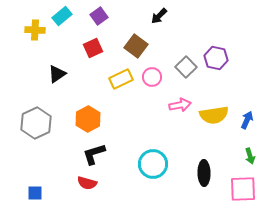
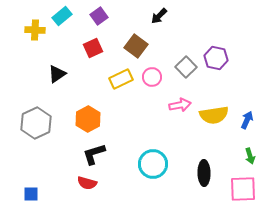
blue square: moved 4 px left, 1 px down
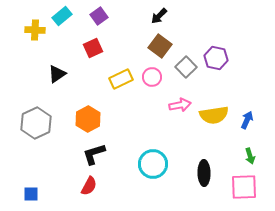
brown square: moved 24 px right
red semicircle: moved 2 px right, 3 px down; rotated 78 degrees counterclockwise
pink square: moved 1 px right, 2 px up
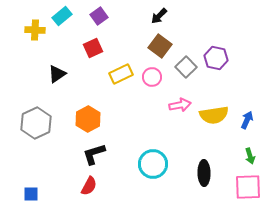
yellow rectangle: moved 5 px up
pink square: moved 4 px right
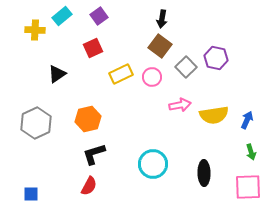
black arrow: moved 3 px right, 3 px down; rotated 36 degrees counterclockwise
orange hexagon: rotated 15 degrees clockwise
green arrow: moved 1 px right, 4 px up
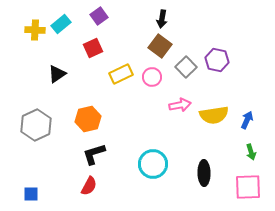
cyan rectangle: moved 1 px left, 8 px down
purple hexagon: moved 1 px right, 2 px down
gray hexagon: moved 2 px down
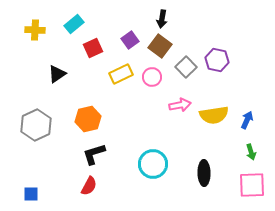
purple square: moved 31 px right, 24 px down
cyan rectangle: moved 13 px right
pink square: moved 4 px right, 2 px up
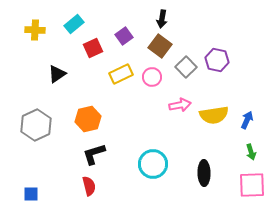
purple square: moved 6 px left, 4 px up
red semicircle: rotated 42 degrees counterclockwise
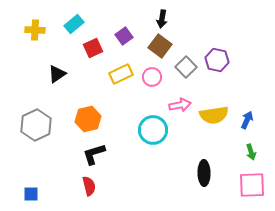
cyan circle: moved 34 px up
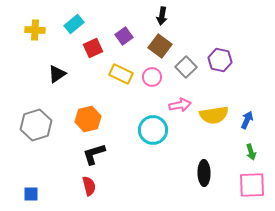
black arrow: moved 3 px up
purple hexagon: moved 3 px right
yellow rectangle: rotated 50 degrees clockwise
gray hexagon: rotated 8 degrees clockwise
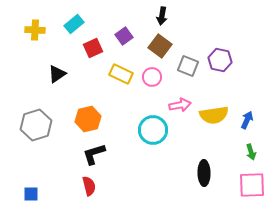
gray square: moved 2 px right, 1 px up; rotated 25 degrees counterclockwise
